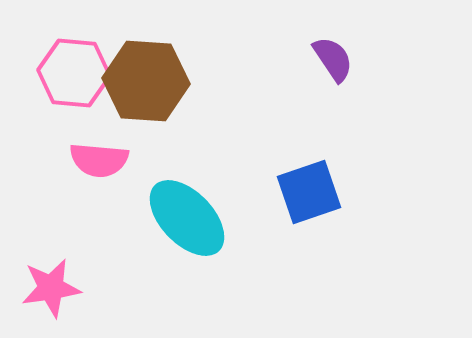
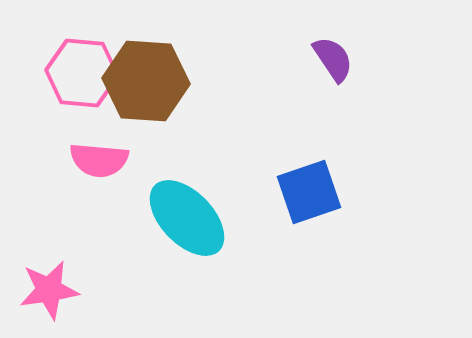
pink hexagon: moved 8 px right
pink star: moved 2 px left, 2 px down
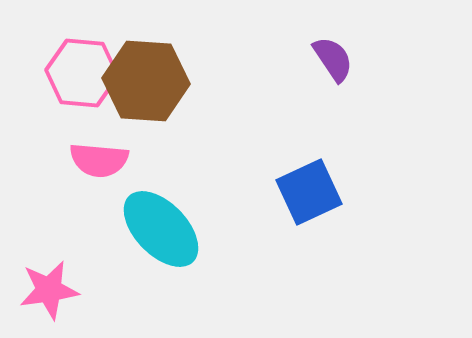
blue square: rotated 6 degrees counterclockwise
cyan ellipse: moved 26 px left, 11 px down
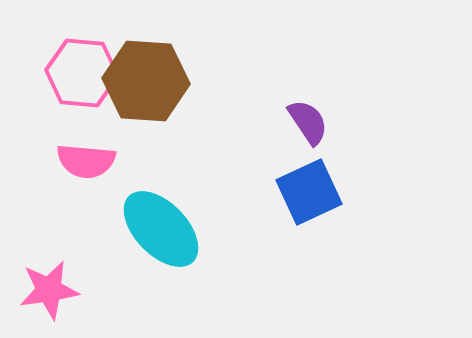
purple semicircle: moved 25 px left, 63 px down
pink semicircle: moved 13 px left, 1 px down
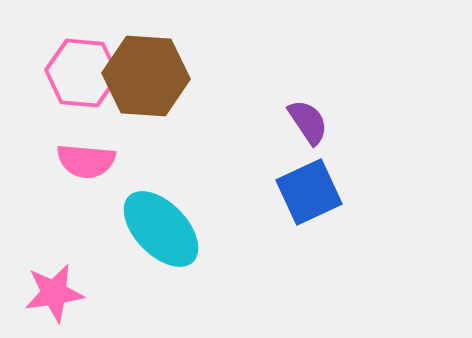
brown hexagon: moved 5 px up
pink star: moved 5 px right, 3 px down
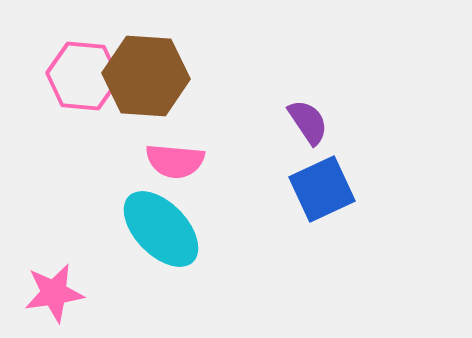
pink hexagon: moved 1 px right, 3 px down
pink semicircle: moved 89 px right
blue square: moved 13 px right, 3 px up
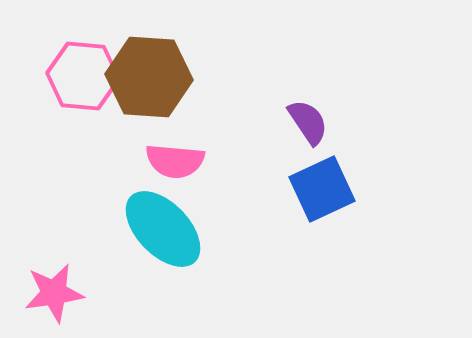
brown hexagon: moved 3 px right, 1 px down
cyan ellipse: moved 2 px right
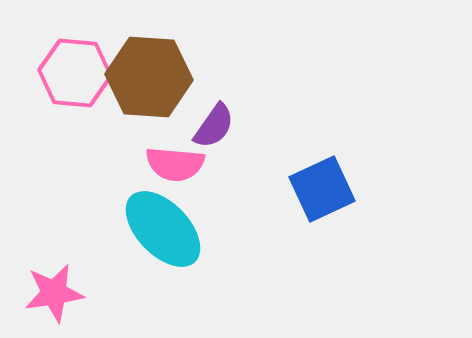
pink hexagon: moved 8 px left, 3 px up
purple semicircle: moved 94 px left, 4 px down; rotated 69 degrees clockwise
pink semicircle: moved 3 px down
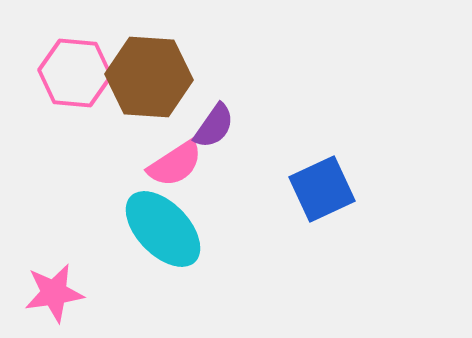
pink semicircle: rotated 38 degrees counterclockwise
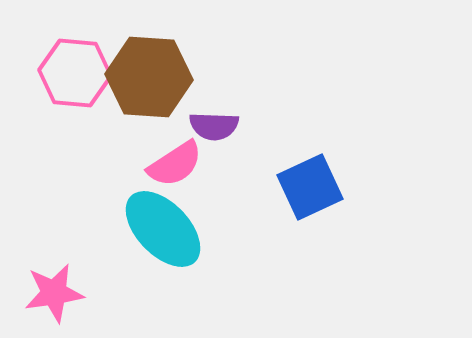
purple semicircle: rotated 57 degrees clockwise
blue square: moved 12 px left, 2 px up
